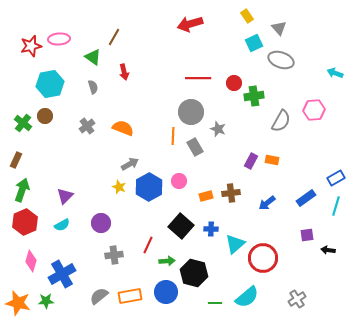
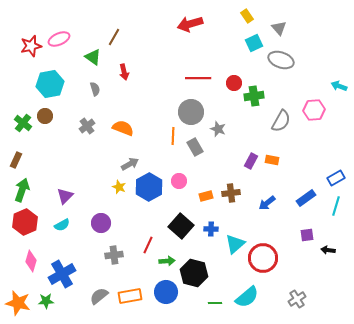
pink ellipse at (59, 39): rotated 20 degrees counterclockwise
cyan arrow at (335, 73): moved 4 px right, 13 px down
gray semicircle at (93, 87): moved 2 px right, 2 px down
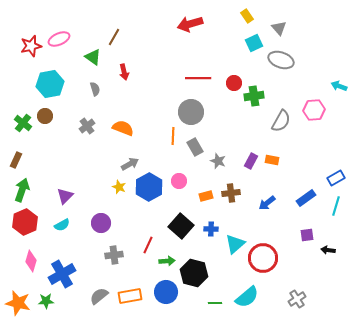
gray star at (218, 129): moved 32 px down
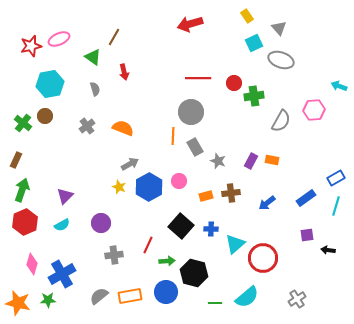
pink diamond at (31, 261): moved 1 px right, 3 px down
green star at (46, 301): moved 2 px right, 1 px up
